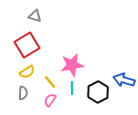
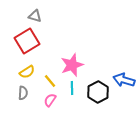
red square: moved 4 px up
pink star: rotated 10 degrees counterclockwise
yellow line: moved 1 px up
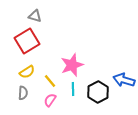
cyan line: moved 1 px right, 1 px down
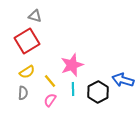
blue arrow: moved 1 px left
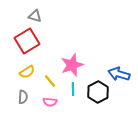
blue arrow: moved 4 px left, 6 px up
gray semicircle: moved 4 px down
pink semicircle: moved 2 px down; rotated 120 degrees counterclockwise
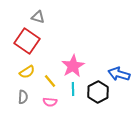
gray triangle: moved 3 px right, 1 px down
red square: rotated 25 degrees counterclockwise
pink star: moved 1 px right, 1 px down; rotated 10 degrees counterclockwise
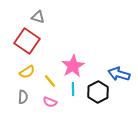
pink semicircle: rotated 16 degrees clockwise
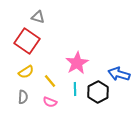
pink star: moved 4 px right, 3 px up
yellow semicircle: moved 1 px left
cyan line: moved 2 px right
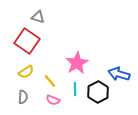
pink semicircle: moved 3 px right, 2 px up
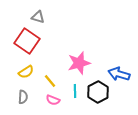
pink star: moved 2 px right; rotated 15 degrees clockwise
cyan line: moved 2 px down
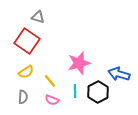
pink semicircle: moved 1 px left
